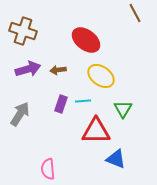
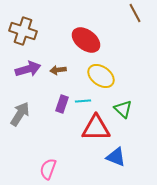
purple rectangle: moved 1 px right
green triangle: rotated 18 degrees counterclockwise
red triangle: moved 3 px up
blue triangle: moved 2 px up
pink semicircle: rotated 25 degrees clockwise
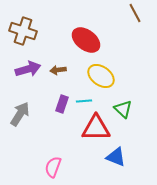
cyan line: moved 1 px right
pink semicircle: moved 5 px right, 2 px up
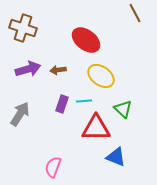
brown cross: moved 3 px up
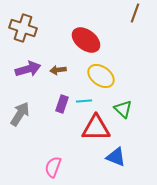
brown line: rotated 48 degrees clockwise
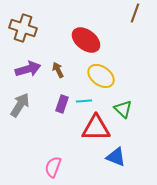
brown arrow: rotated 70 degrees clockwise
gray arrow: moved 9 px up
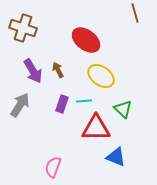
brown line: rotated 36 degrees counterclockwise
purple arrow: moved 5 px right, 2 px down; rotated 75 degrees clockwise
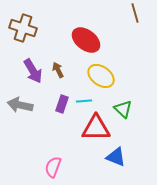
gray arrow: rotated 110 degrees counterclockwise
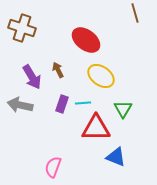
brown cross: moved 1 px left
purple arrow: moved 1 px left, 6 px down
cyan line: moved 1 px left, 2 px down
green triangle: rotated 18 degrees clockwise
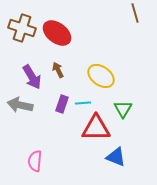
red ellipse: moved 29 px left, 7 px up
pink semicircle: moved 18 px left, 6 px up; rotated 15 degrees counterclockwise
